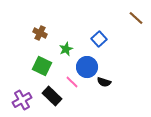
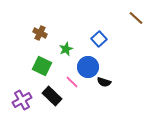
blue circle: moved 1 px right
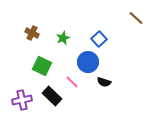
brown cross: moved 8 px left
green star: moved 3 px left, 11 px up
blue circle: moved 5 px up
purple cross: rotated 18 degrees clockwise
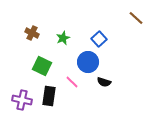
black rectangle: moved 3 px left; rotated 54 degrees clockwise
purple cross: rotated 24 degrees clockwise
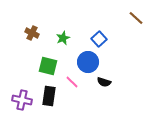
green square: moved 6 px right; rotated 12 degrees counterclockwise
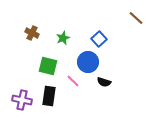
pink line: moved 1 px right, 1 px up
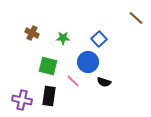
green star: rotated 24 degrees clockwise
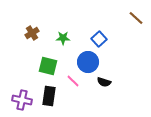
brown cross: rotated 32 degrees clockwise
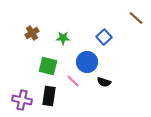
blue square: moved 5 px right, 2 px up
blue circle: moved 1 px left
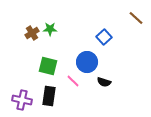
green star: moved 13 px left, 9 px up
